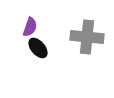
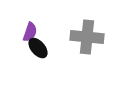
purple semicircle: moved 5 px down
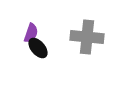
purple semicircle: moved 1 px right, 1 px down
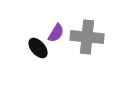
purple semicircle: moved 25 px right; rotated 12 degrees clockwise
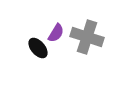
gray cross: rotated 12 degrees clockwise
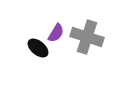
black ellipse: rotated 10 degrees counterclockwise
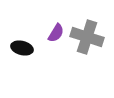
black ellipse: moved 16 px left; rotated 25 degrees counterclockwise
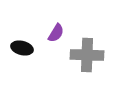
gray cross: moved 18 px down; rotated 16 degrees counterclockwise
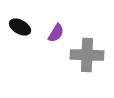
black ellipse: moved 2 px left, 21 px up; rotated 15 degrees clockwise
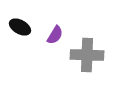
purple semicircle: moved 1 px left, 2 px down
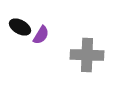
purple semicircle: moved 14 px left
